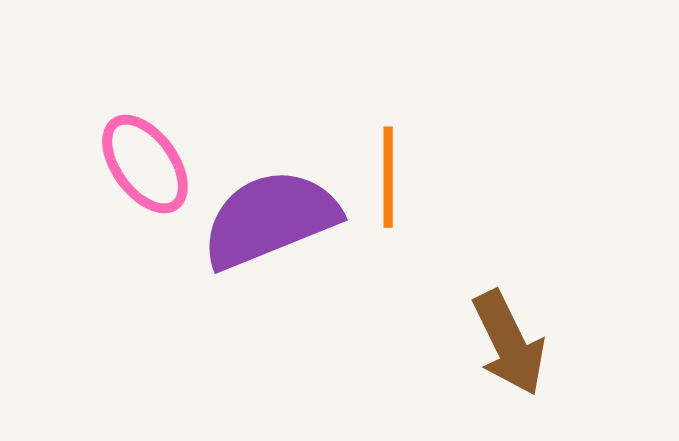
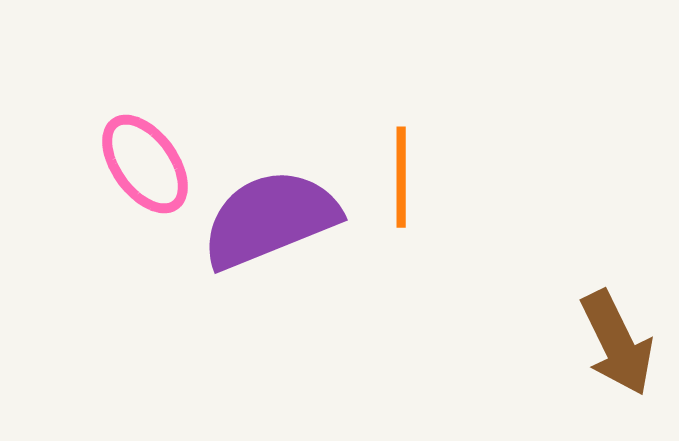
orange line: moved 13 px right
brown arrow: moved 108 px right
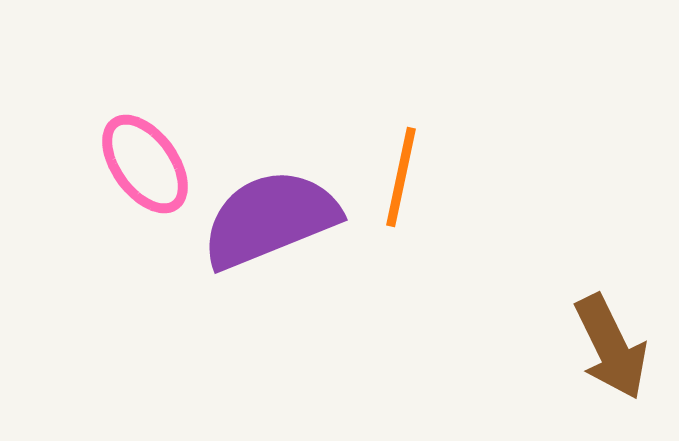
orange line: rotated 12 degrees clockwise
brown arrow: moved 6 px left, 4 px down
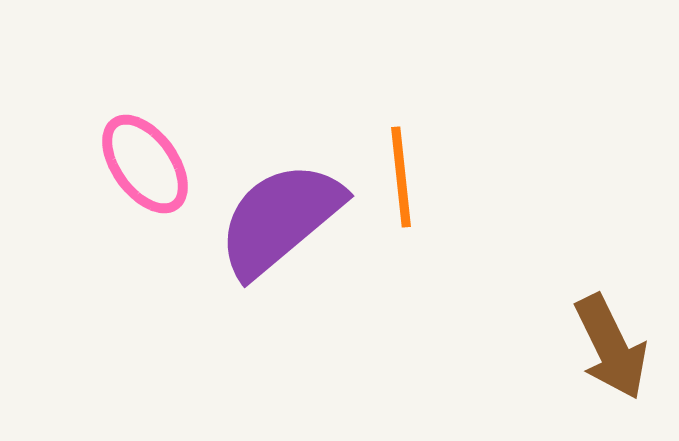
orange line: rotated 18 degrees counterclockwise
purple semicircle: moved 10 px right; rotated 18 degrees counterclockwise
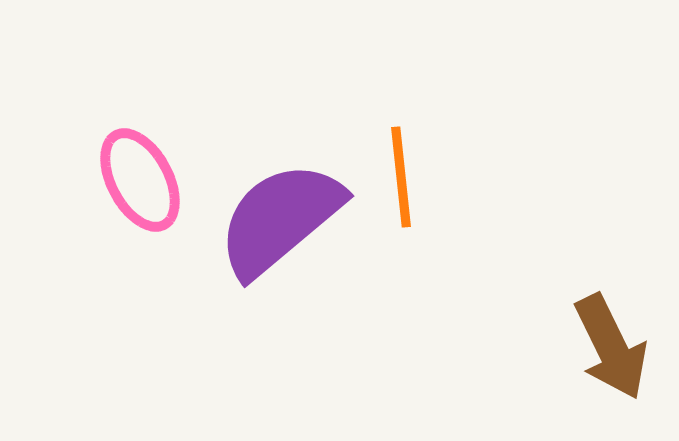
pink ellipse: moved 5 px left, 16 px down; rotated 8 degrees clockwise
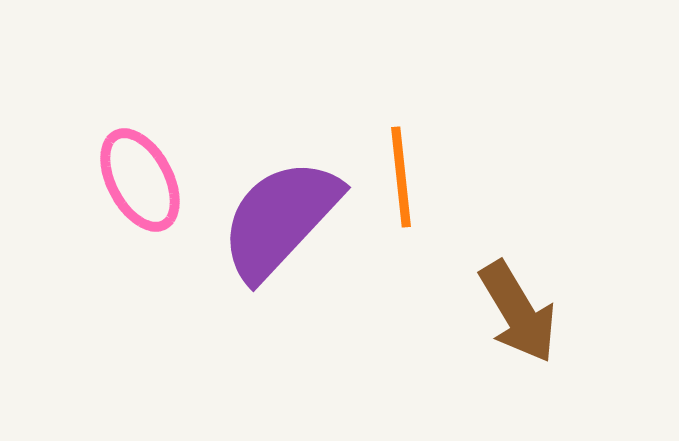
purple semicircle: rotated 7 degrees counterclockwise
brown arrow: moved 93 px left, 35 px up; rotated 5 degrees counterclockwise
